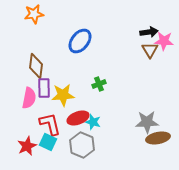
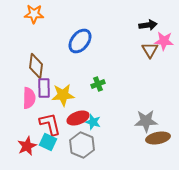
orange star: rotated 12 degrees clockwise
black arrow: moved 1 px left, 7 px up
green cross: moved 1 px left
pink semicircle: rotated 10 degrees counterclockwise
gray star: moved 1 px left, 1 px up
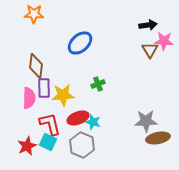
blue ellipse: moved 2 px down; rotated 10 degrees clockwise
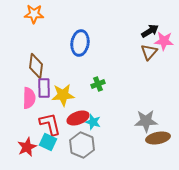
black arrow: moved 2 px right, 6 px down; rotated 24 degrees counterclockwise
blue ellipse: rotated 40 degrees counterclockwise
brown triangle: moved 1 px left, 2 px down; rotated 12 degrees clockwise
red star: moved 1 px down
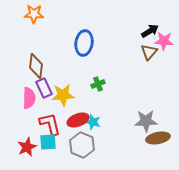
blue ellipse: moved 4 px right
purple rectangle: rotated 24 degrees counterclockwise
red ellipse: moved 2 px down
cyan square: rotated 30 degrees counterclockwise
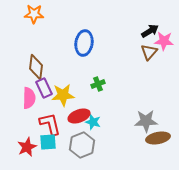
brown diamond: moved 1 px down
red ellipse: moved 1 px right, 4 px up
gray hexagon: rotated 15 degrees clockwise
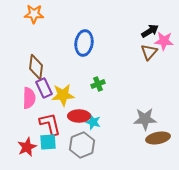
red ellipse: rotated 20 degrees clockwise
gray star: moved 1 px left, 2 px up
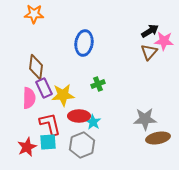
cyan star: rotated 14 degrees clockwise
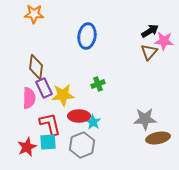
blue ellipse: moved 3 px right, 7 px up
